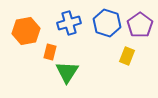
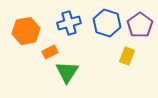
orange rectangle: rotated 49 degrees clockwise
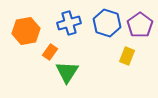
orange rectangle: rotated 28 degrees counterclockwise
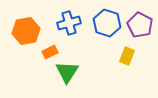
purple pentagon: rotated 10 degrees counterclockwise
orange rectangle: rotated 28 degrees clockwise
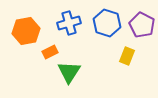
purple pentagon: moved 2 px right
green triangle: moved 2 px right
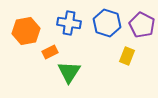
blue cross: rotated 25 degrees clockwise
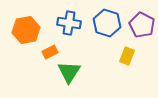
orange hexagon: moved 1 px up
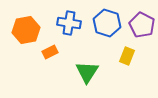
green triangle: moved 18 px right
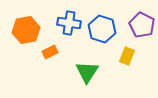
blue hexagon: moved 5 px left, 6 px down
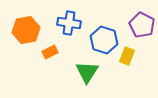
blue hexagon: moved 2 px right, 11 px down
